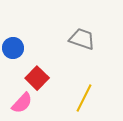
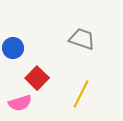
yellow line: moved 3 px left, 4 px up
pink semicircle: moved 2 px left; rotated 30 degrees clockwise
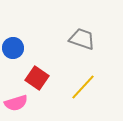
red square: rotated 10 degrees counterclockwise
yellow line: moved 2 px right, 7 px up; rotated 16 degrees clockwise
pink semicircle: moved 4 px left
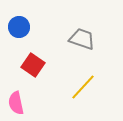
blue circle: moved 6 px right, 21 px up
red square: moved 4 px left, 13 px up
pink semicircle: rotated 95 degrees clockwise
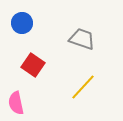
blue circle: moved 3 px right, 4 px up
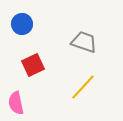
blue circle: moved 1 px down
gray trapezoid: moved 2 px right, 3 px down
red square: rotated 30 degrees clockwise
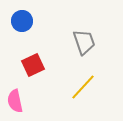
blue circle: moved 3 px up
gray trapezoid: rotated 52 degrees clockwise
pink semicircle: moved 1 px left, 2 px up
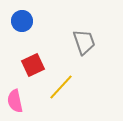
yellow line: moved 22 px left
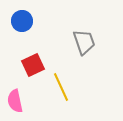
yellow line: rotated 68 degrees counterclockwise
